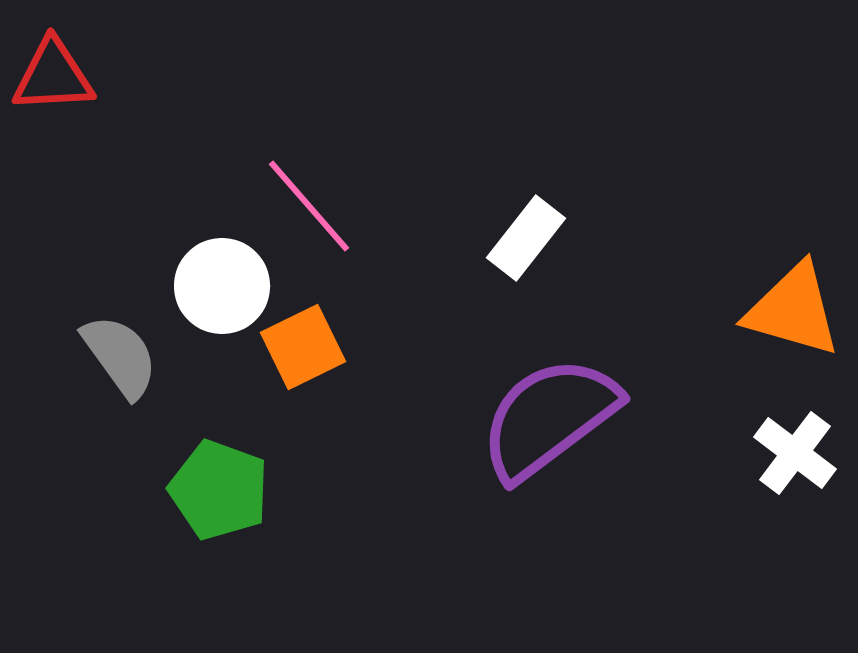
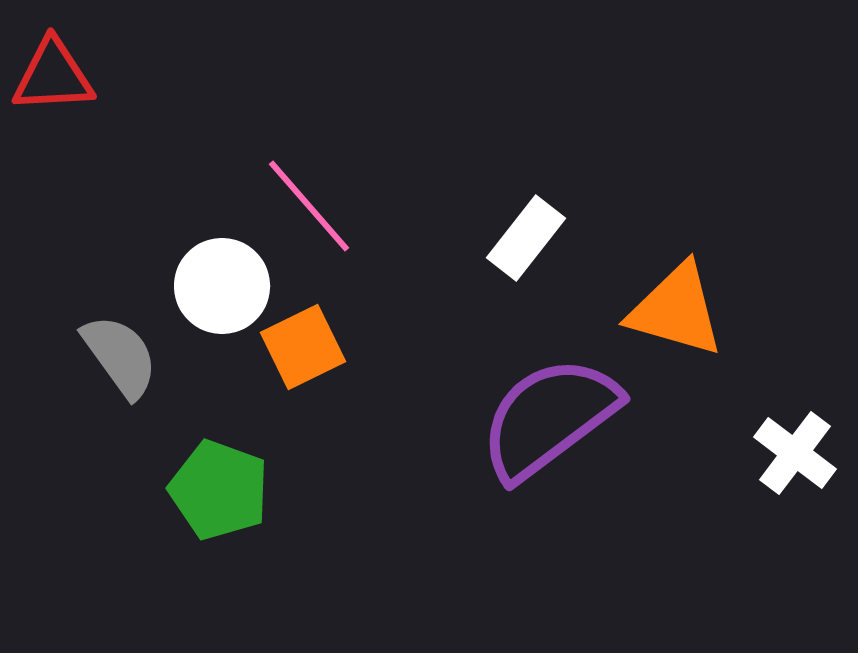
orange triangle: moved 117 px left
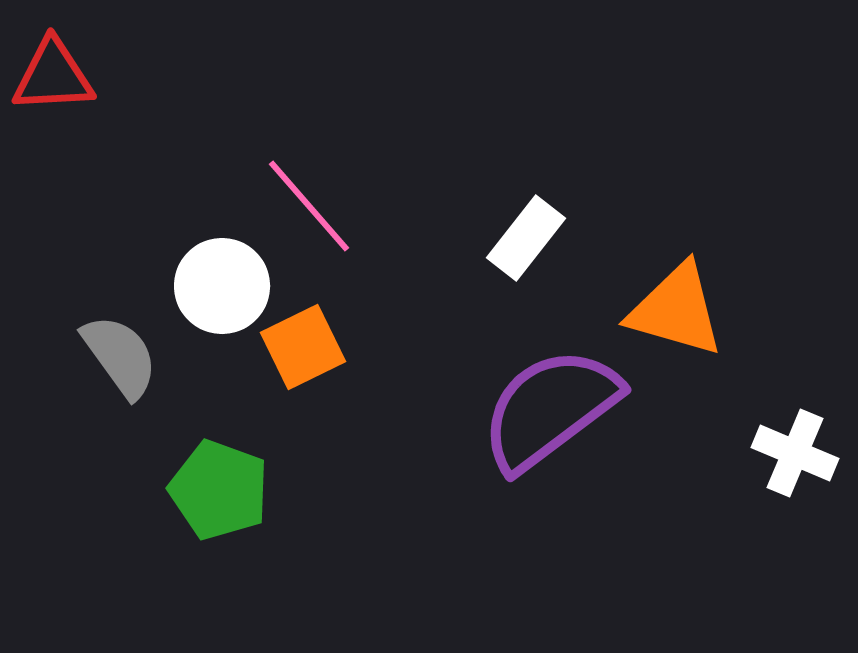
purple semicircle: moved 1 px right, 9 px up
white cross: rotated 14 degrees counterclockwise
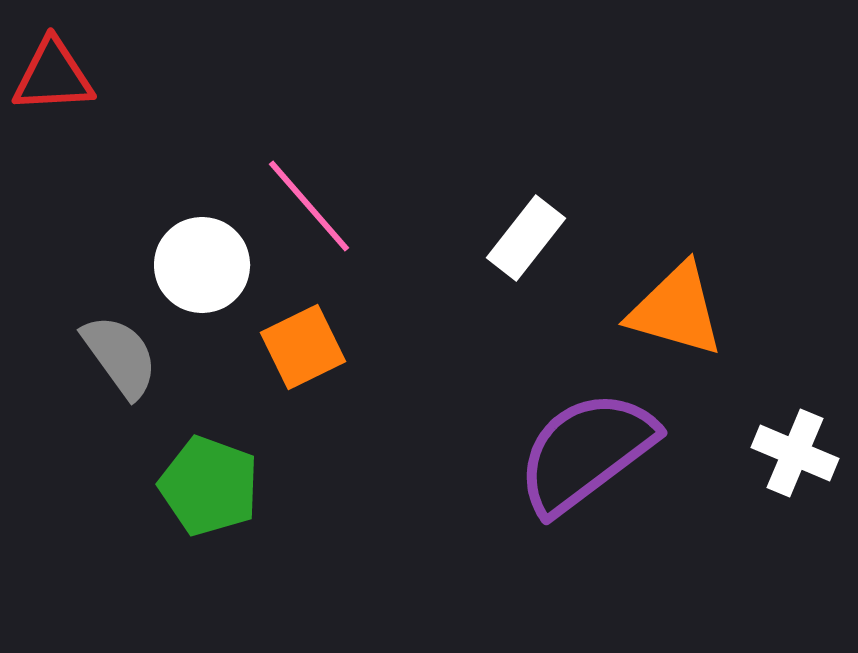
white circle: moved 20 px left, 21 px up
purple semicircle: moved 36 px right, 43 px down
green pentagon: moved 10 px left, 4 px up
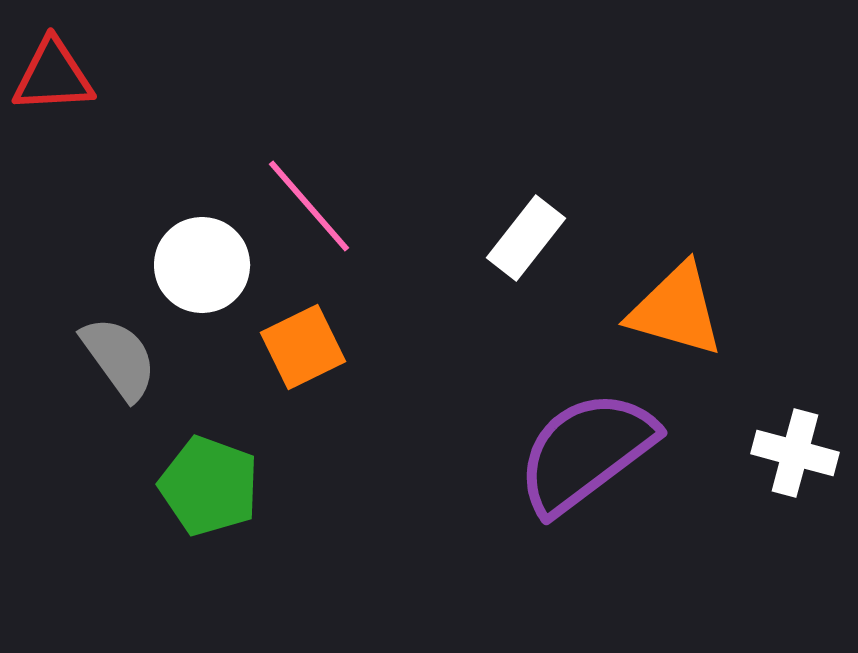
gray semicircle: moved 1 px left, 2 px down
white cross: rotated 8 degrees counterclockwise
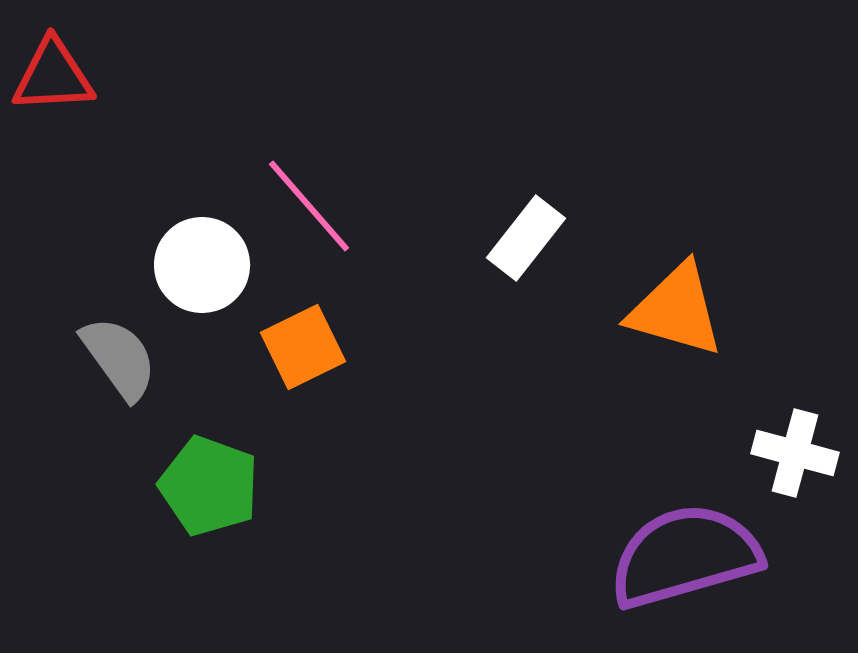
purple semicircle: moved 99 px right, 104 px down; rotated 21 degrees clockwise
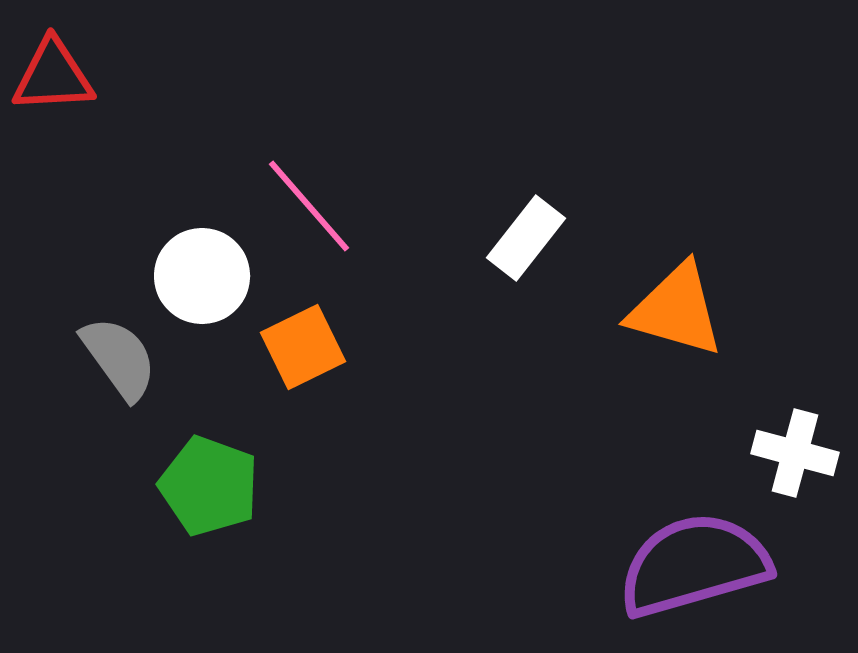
white circle: moved 11 px down
purple semicircle: moved 9 px right, 9 px down
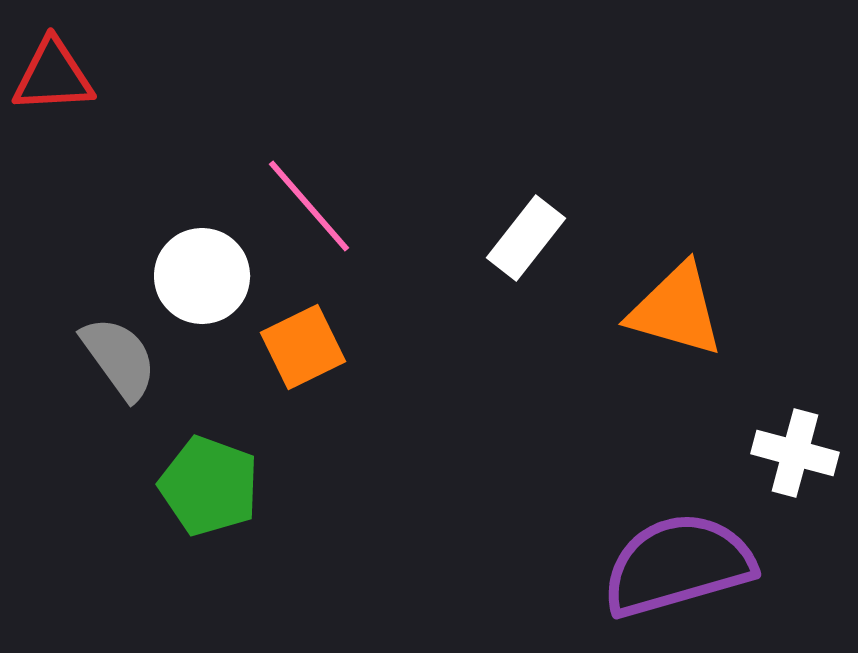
purple semicircle: moved 16 px left
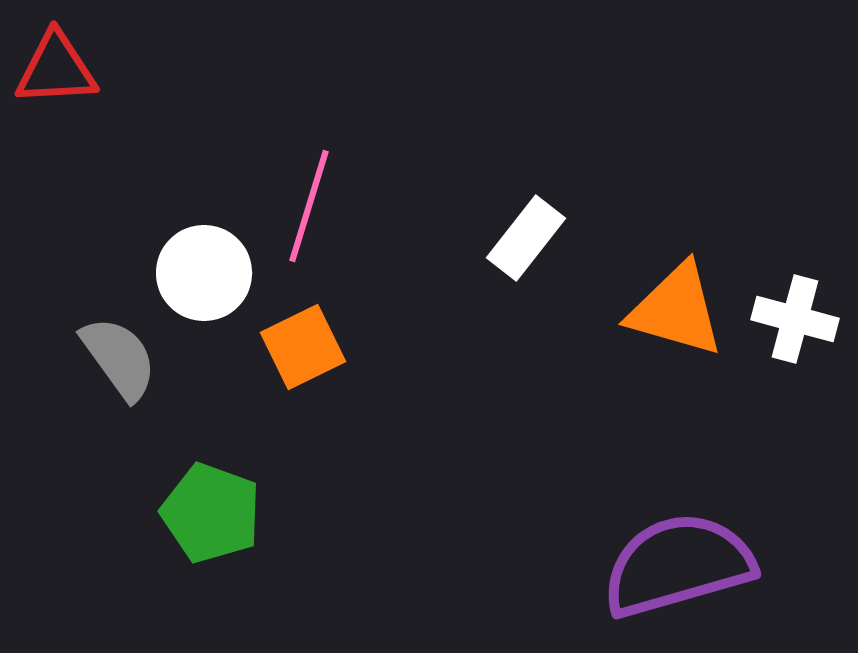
red triangle: moved 3 px right, 7 px up
pink line: rotated 58 degrees clockwise
white circle: moved 2 px right, 3 px up
white cross: moved 134 px up
green pentagon: moved 2 px right, 27 px down
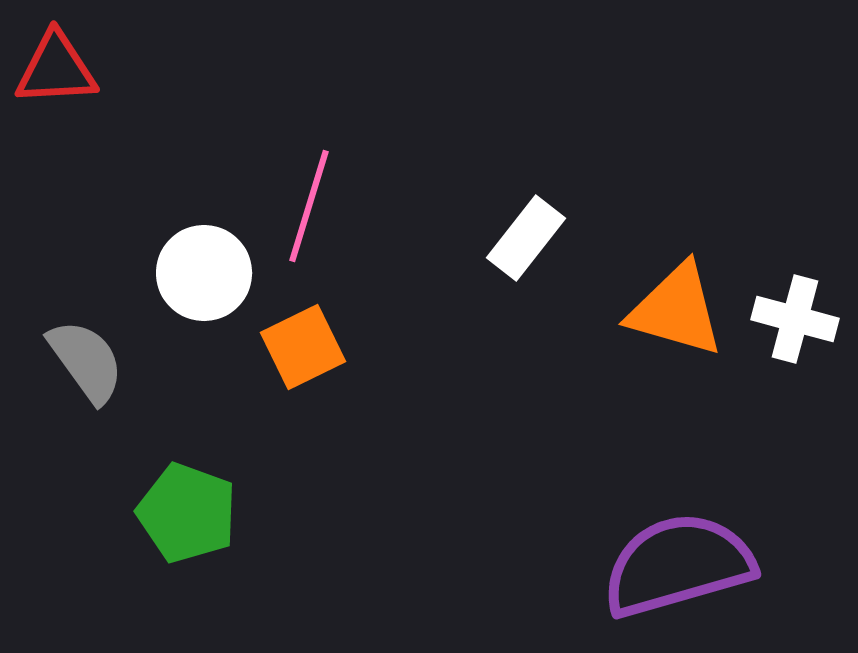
gray semicircle: moved 33 px left, 3 px down
green pentagon: moved 24 px left
